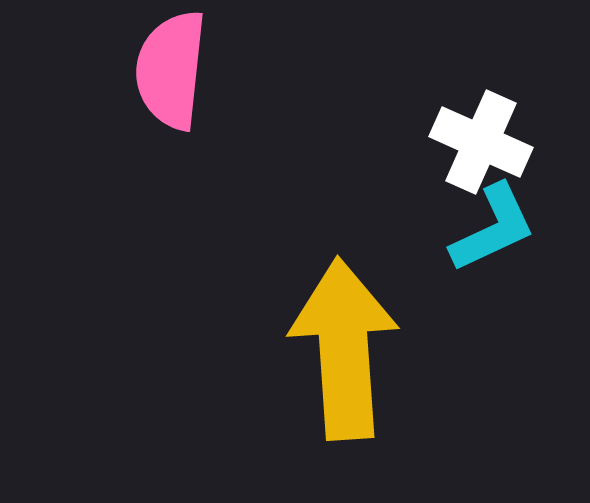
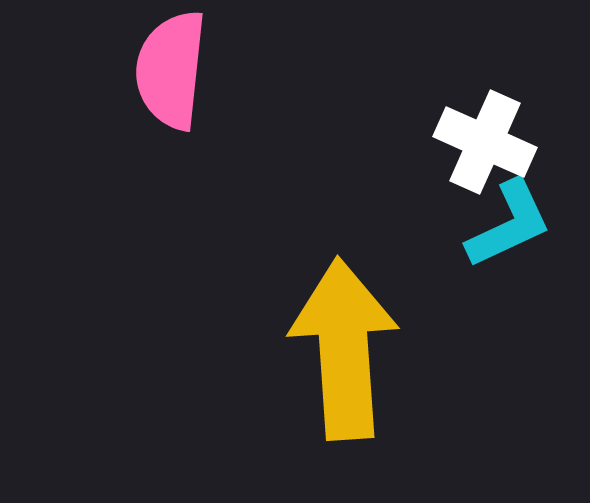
white cross: moved 4 px right
cyan L-shape: moved 16 px right, 4 px up
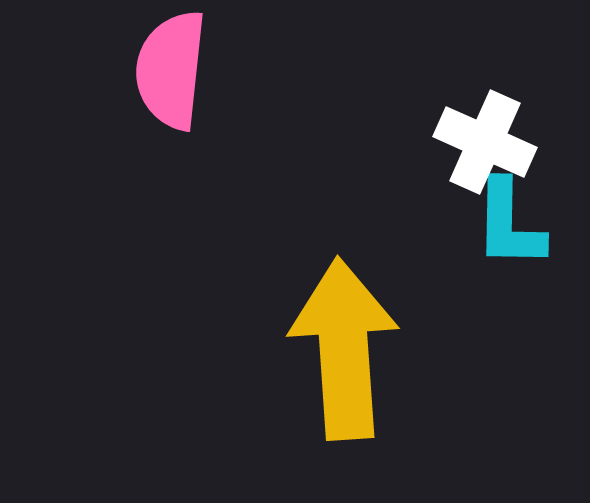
cyan L-shape: rotated 116 degrees clockwise
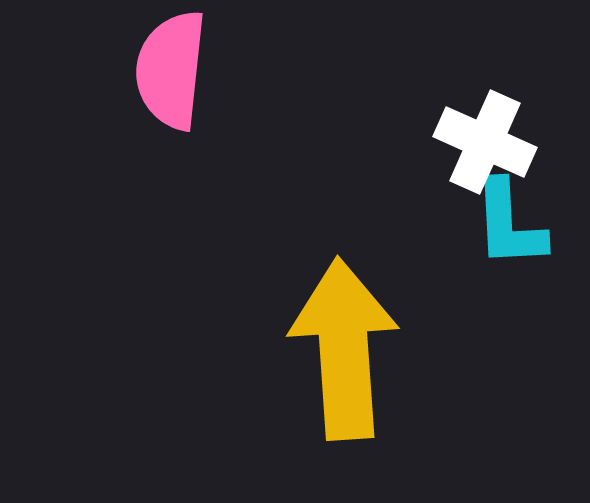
cyan L-shape: rotated 4 degrees counterclockwise
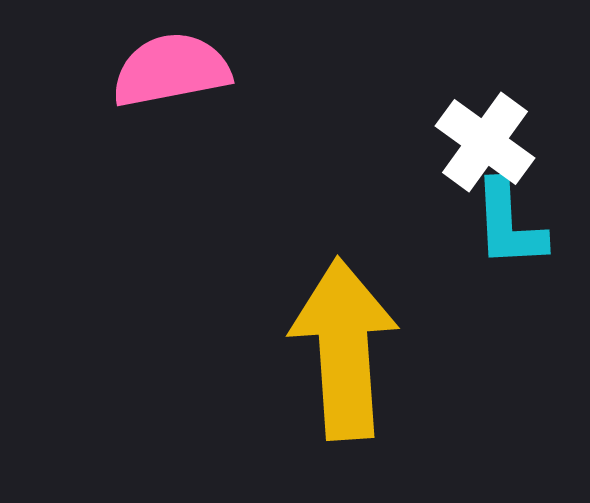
pink semicircle: rotated 73 degrees clockwise
white cross: rotated 12 degrees clockwise
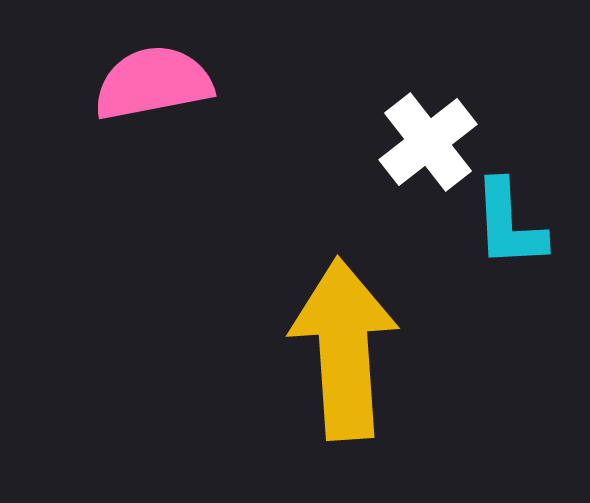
pink semicircle: moved 18 px left, 13 px down
white cross: moved 57 px left; rotated 16 degrees clockwise
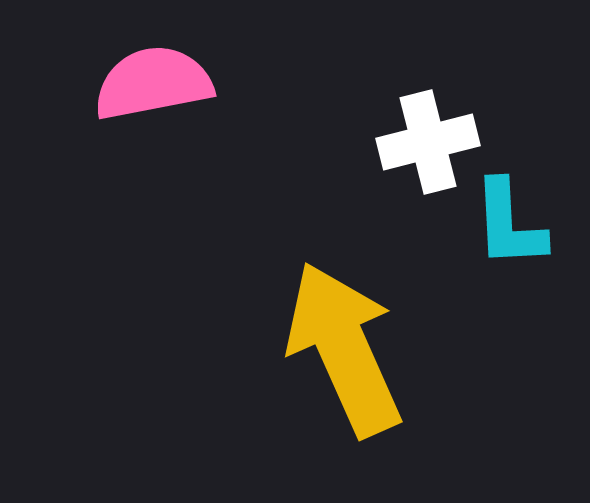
white cross: rotated 24 degrees clockwise
yellow arrow: rotated 20 degrees counterclockwise
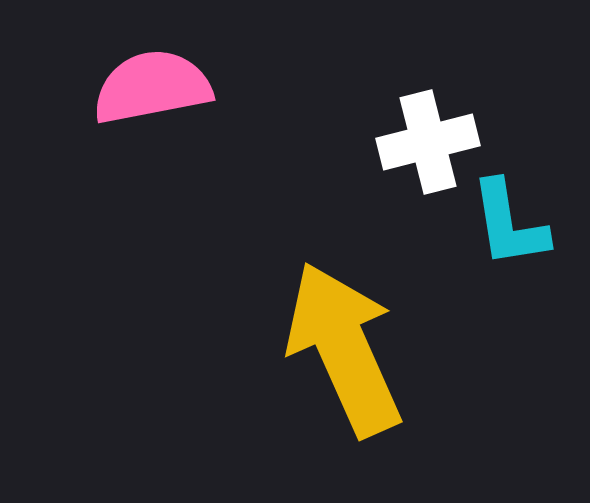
pink semicircle: moved 1 px left, 4 px down
cyan L-shape: rotated 6 degrees counterclockwise
